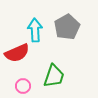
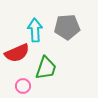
gray pentagon: rotated 25 degrees clockwise
green trapezoid: moved 8 px left, 8 px up
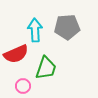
red semicircle: moved 1 px left, 1 px down
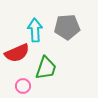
red semicircle: moved 1 px right, 1 px up
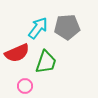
cyan arrow: moved 3 px right, 2 px up; rotated 40 degrees clockwise
green trapezoid: moved 6 px up
pink circle: moved 2 px right
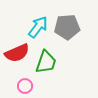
cyan arrow: moved 1 px up
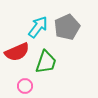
gray pentagon: rotated 20 degrees counterclockwise
red semicircle: moved 1 px up
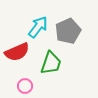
gray pentagon: moved 1 px right, 4 px down
green trapezoid: moved 5 px right, 1 px down
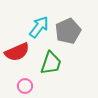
cyan arrow: moved 1 px right
